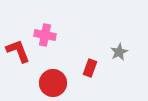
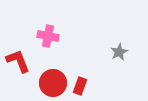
pink cross: moved 3 px right, 1 px down
red L-shape: moved 10 px down
red rectangle: moved 10 px left, 18 px down
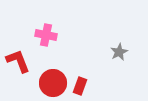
pink cross: moved 2 px left, 1 px up
